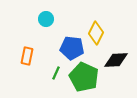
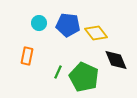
cyan circle: moved 7 px left, 4 px down
yellow diamond: rotated 65 degrees counterclockwise
blue pentagon: moved 4 px left, 23 px up
black diamond: rotated 70 degrees clockwise
green line: moved 2 px right, 1 px up
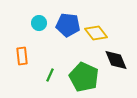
orange rectangle: moved 5 px left; rotated 18 degrees counterclockwise
green line: moved 8 px left, 3 px down
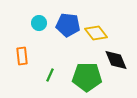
green pentagon: moved 3 px right; rotated 24 degrees counterclockwise
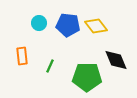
yellow diamond: moved 7 px up
green line: moved 9 px up
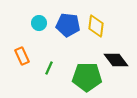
yellow diamond: rotated 45 degrees clockwise
orange rectangle: rotated 18 degrees counterclockwise
black diamond: rotated 15 degrees counterclockwise
green line: moved 1 px left, 2 px down
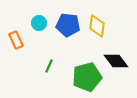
yellow diamond: moved 1 px right
orange rectangle: moved 6 px left, 16 px up
black diamond: moved 1 px down
green line: moved 2 px up
green pentagon: rotated 16 degrees counterclockwise
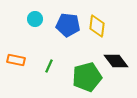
cyan circle: moved 4 px left, 4 px up
orange rectangle: moved 20 px down; rotated 54 degrees counterclockwise
